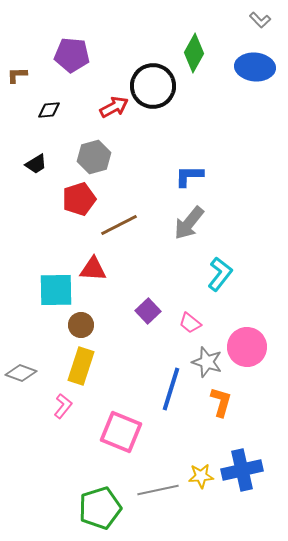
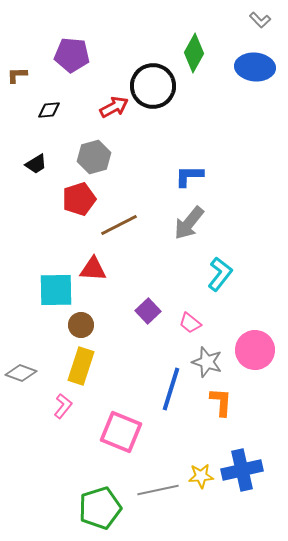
pink circle: moved 8 px right, 3 px down
orange L-shape: rotated 12 degrees counterclockwise
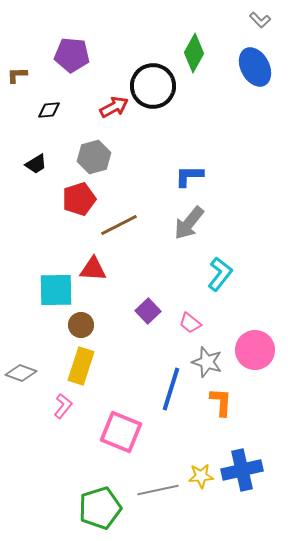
blue ellipse: rotated 57 degrees clockwise
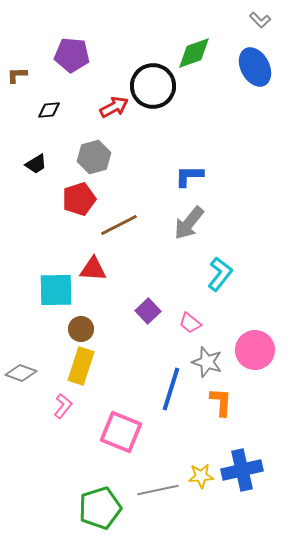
green diamond: rotated 42 degrees clockwise
brown circle: moved 4 px down
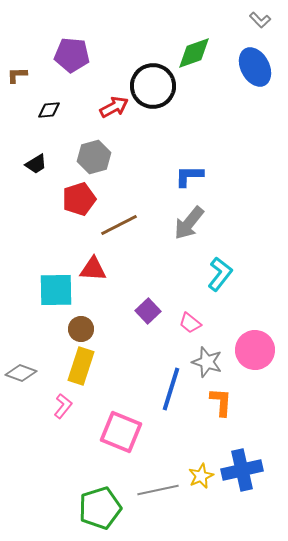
yellow star: rotated 20 degrees counterclockwise
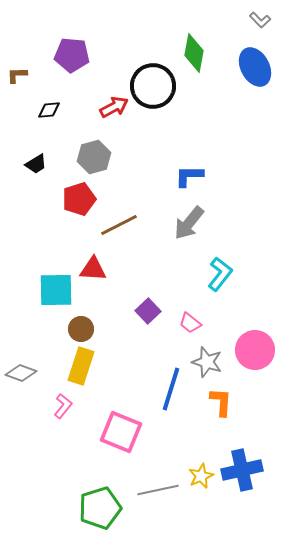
green diamond: rotated 60 degrees counterclockwise
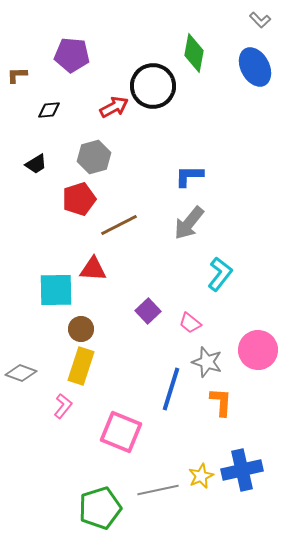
pink circle: moved 3 px right
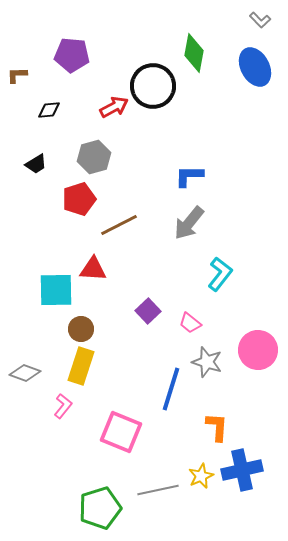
gray diamond: moved 4 px right
orange L-shape: moved 4 px left, 25 px down
